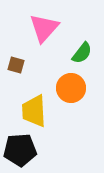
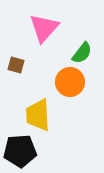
orange circle: moved 1 px left, 6 px up
yellow trapezoid: moved 4 px right, 4 px down
black pentagon: moved 1 px down
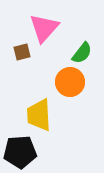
brown square: moved 6 px right, 13 px up; rotated 30 degrees counterclockwise
yellow trapezoid: moved 1 px right
black pentagon: moved 1 px down
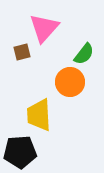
green semicircle: moved 2 px right, 1 px down
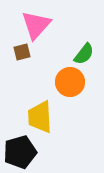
pink triangle: moved 8 px left, 3 px up
yellow trapezoid: moved 1 px right, 2 px down
black pentagon: rotated 12 degrees counterclockwise
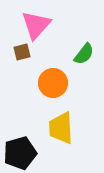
orange circle: moved 17 px left, 1 px down
yellow trapezoid: moved 21 px right, 11 px down
black pentagon: moved 1 px down
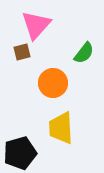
green semicircle: moved 1 px up
